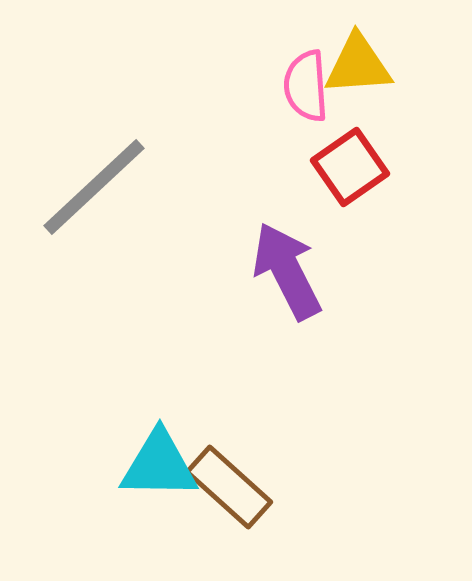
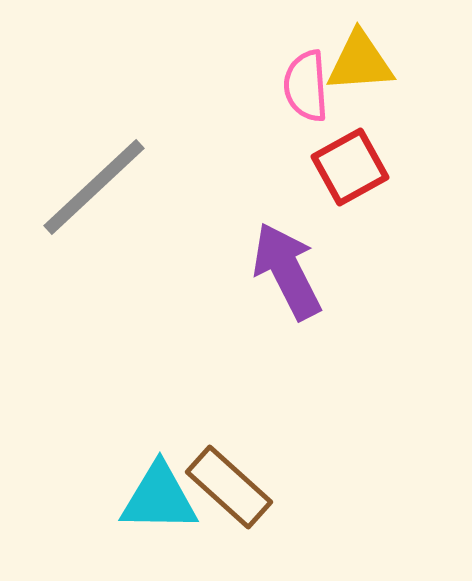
yellow triangle: moved 2 px right, 3 px up
red square: rotated 6 degrees clockwise
cyan triangle: moved 33 px down
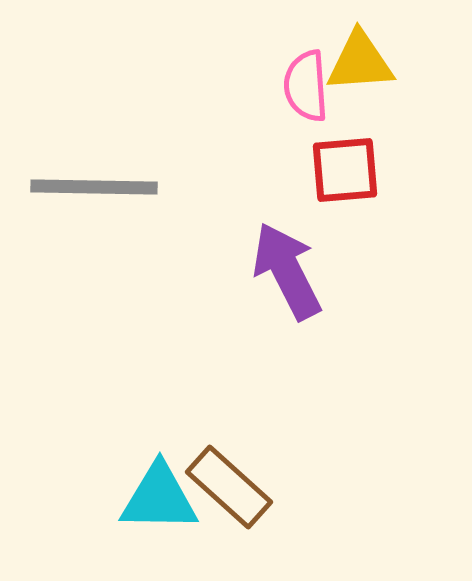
red square: moved 5 px left, 3 px down; rotated 24 degrees clockwise
gray line: rotated 44 degrees clockwise
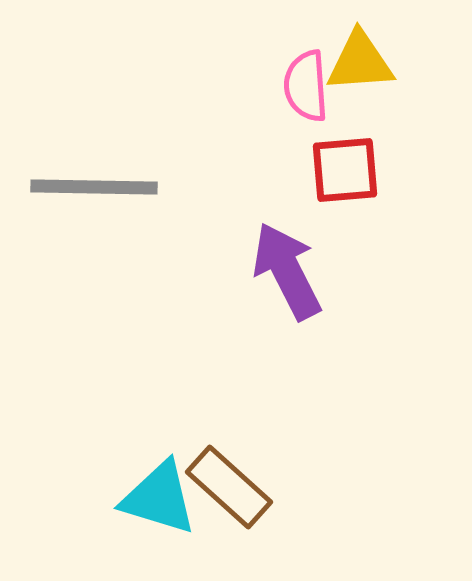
cyan triangle: rotated 16 degrees clockwise
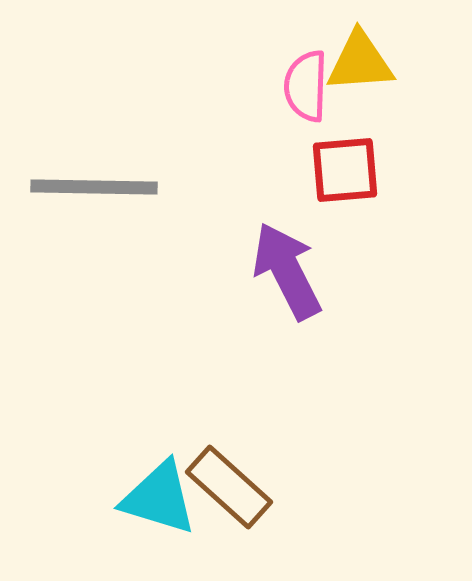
pink semicircle: rotated 6 degrees clockwise
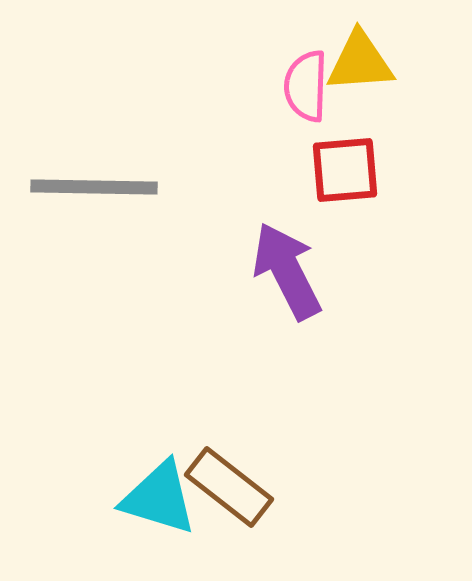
brown rectangle: rotated 4 degrees counterclockwise
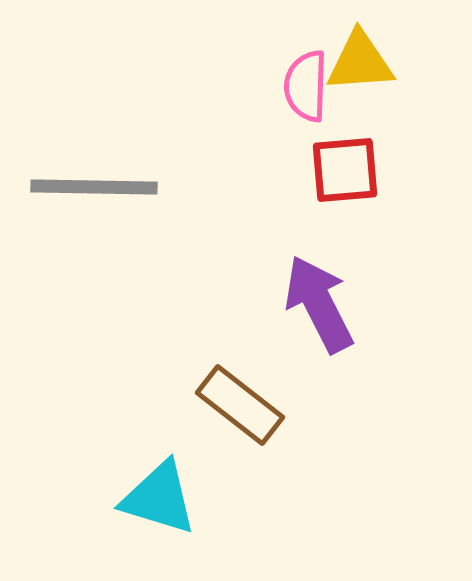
purple arrow: moved 32 px right, 33 px down
brown rectangle: moved 11 px right, 82 px up
